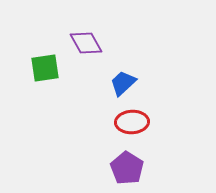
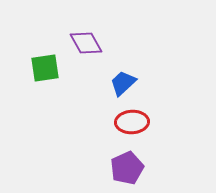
purple pentagon: rotated 16 degrees clockwise
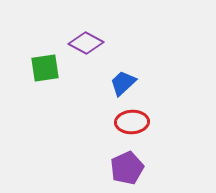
purple diamond: rotated 32 degrees counterclockwise
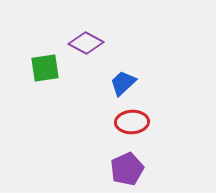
purple pentagon: moved 1 px down
